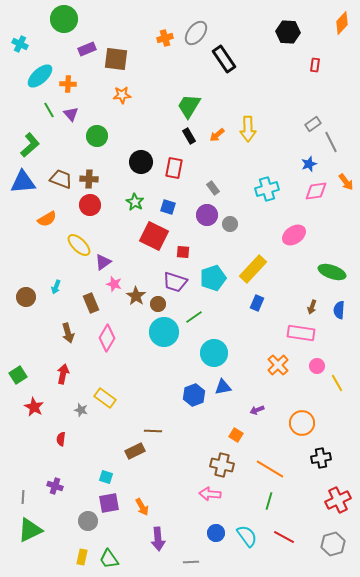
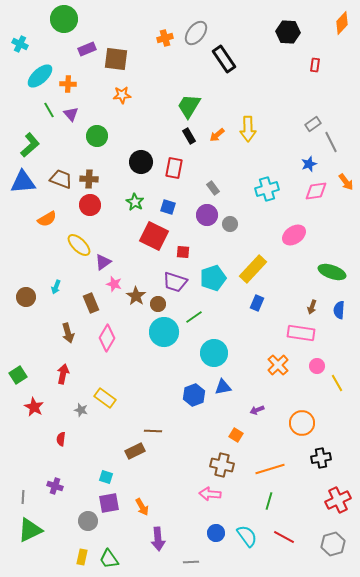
orange line at (270, 469): rotated 48 degrees counterclockwise
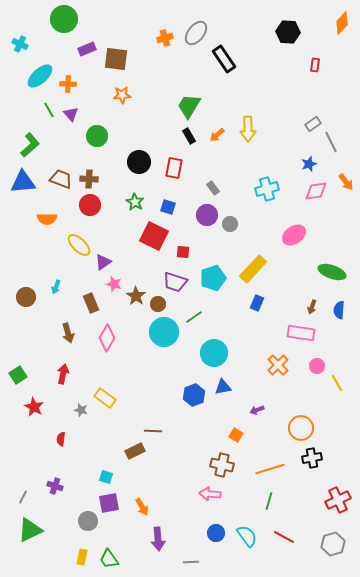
black circle at (141, 162): moved 2 px left
orange semicircle at (47, 219): rotated 30 degrees clockwise
orange circle at (302, 423): moved 1 px left, 5 px down
black cross at (321, 458): moved 9 px left
gray line at (23, 497): rotated 24 degrees clockwise
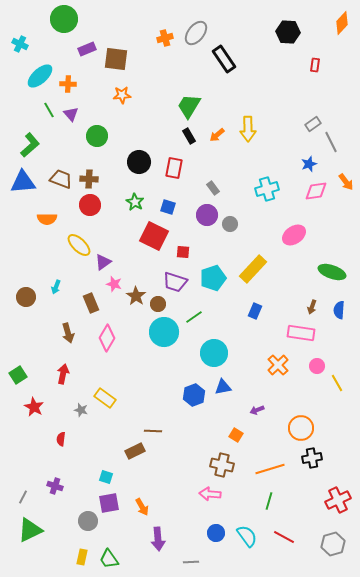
blue rectangle at (257, 303): moved 2 px left, 8 px down
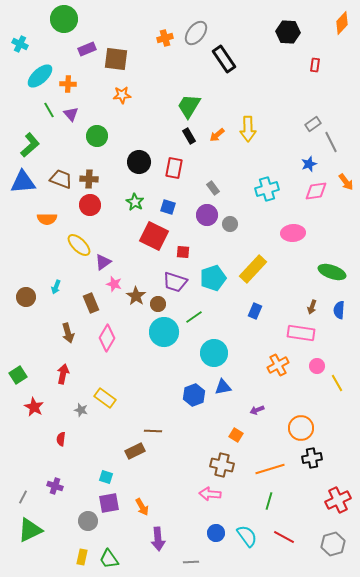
pink ellipse at (294, 235): moved 1 px left, 2 px up; rotated 30 degrees clockwise
orange cross at (278, 365): rotated 15 degrees clockwise
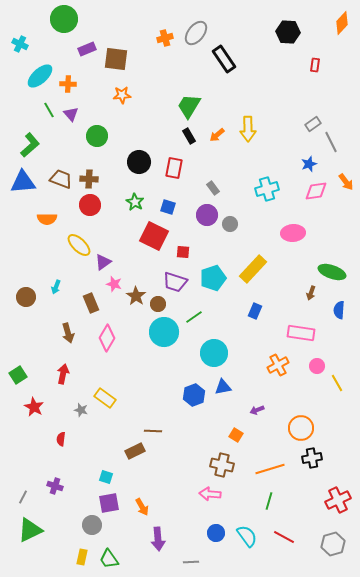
brown arrow at (312, 307): moved 1 px left, 14 px up
gray circle at (88, 521): moved 4 px right, 4 px down
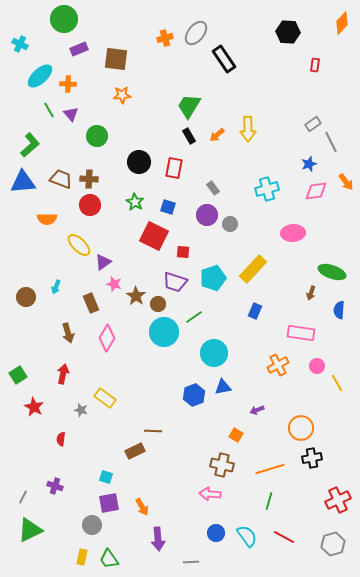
purple rectangle at (87, 49): moved 8 px left
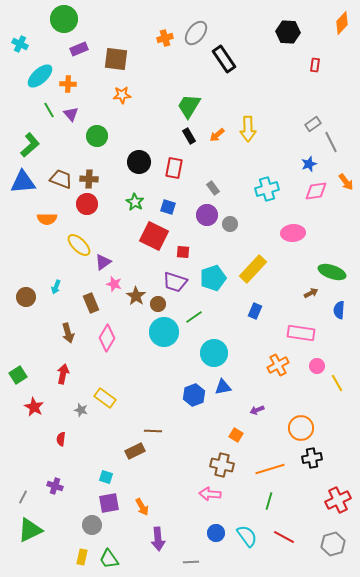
red circle at (90, 205): moved 3 px left, 1 px up
brown arrow at (311, 293): rotated 136 degrees counterclockwise
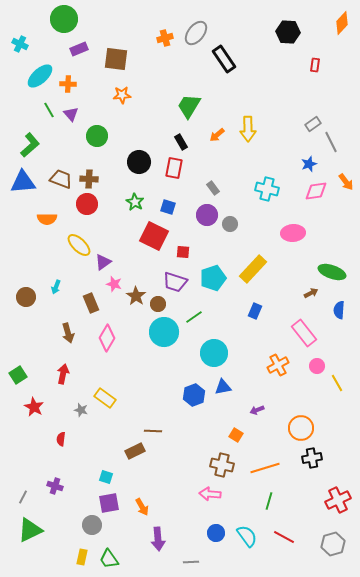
black rectangle at (189, 136): moved 8 px left, 6 px down
cyan cross at (267, 189): rotated 30 degrees clockwise
pink rectangle at (301, 333): moved 3 px right; rotated 44 degrees clockwise
orange line at (270, 469): moved 5 px left, 1 px up
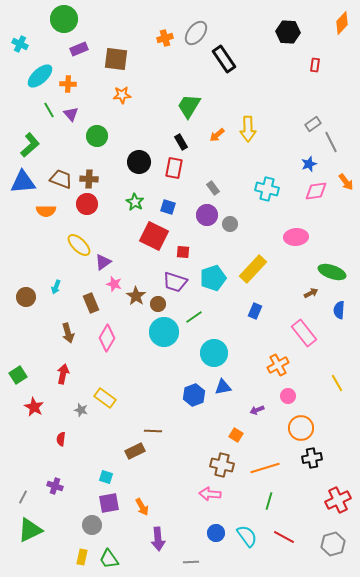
orange semicircle at (47, 219): moved 1 px left, 8 px up
pink ellipse at (293, 233): moved 3 px right, 4 px down
pink circle at (317, 366): moved 29 px left, 30 px down
